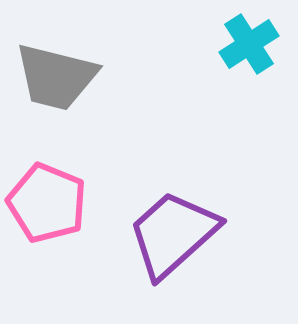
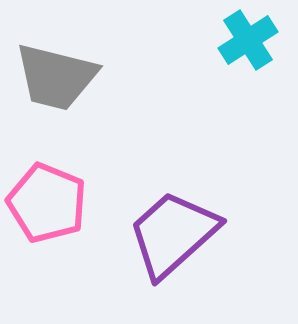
cyan cross: moved 1 px left, 4 px up
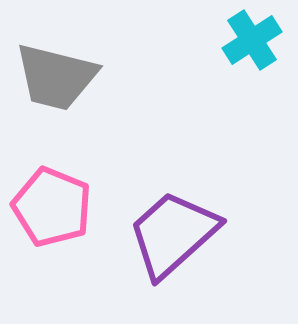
cyan cross: moved 4 px right
pink pentagon: moved 5 px right, 4 px down
